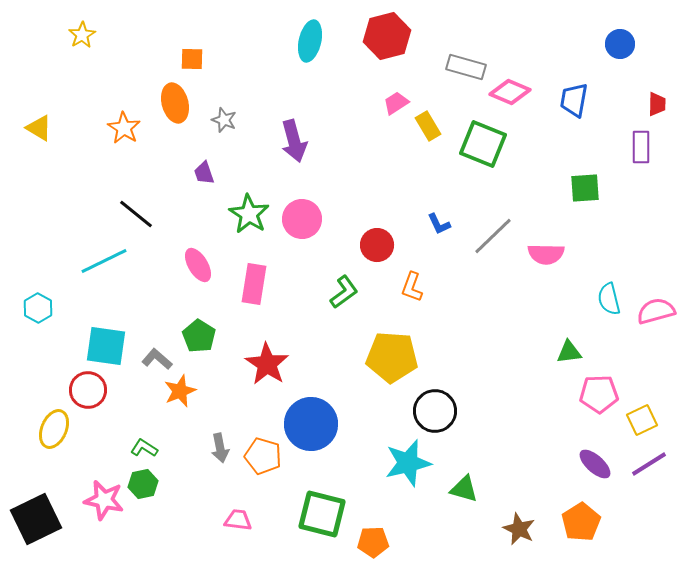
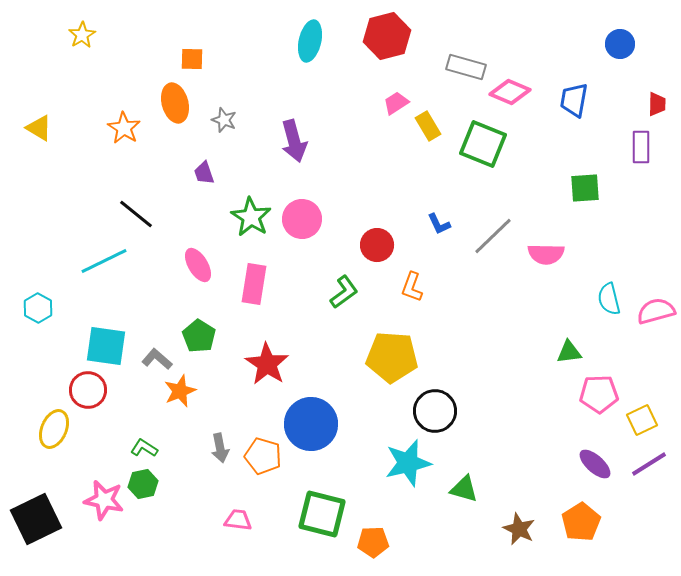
green star at (249, 214): moved 2 px right, 3 px down
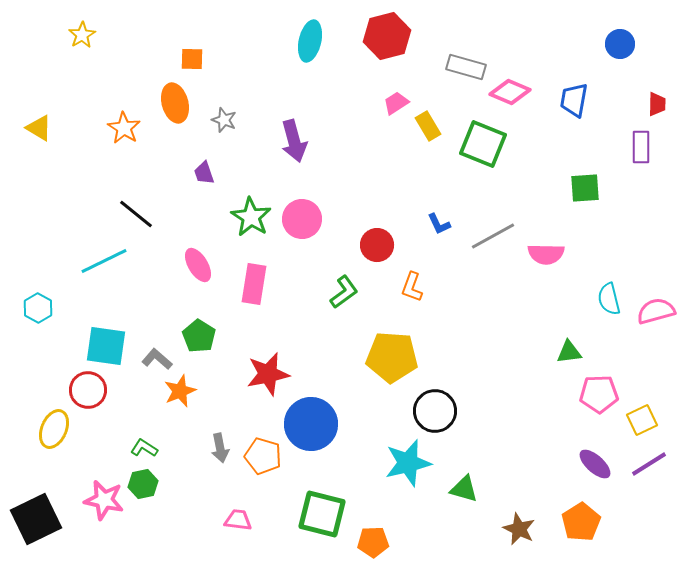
gray line at (493, 236): rotated 15 degrees clockwise
red star at (267, 364): moved 1 px right, 10 px down; rotated 27 degrees clockwise
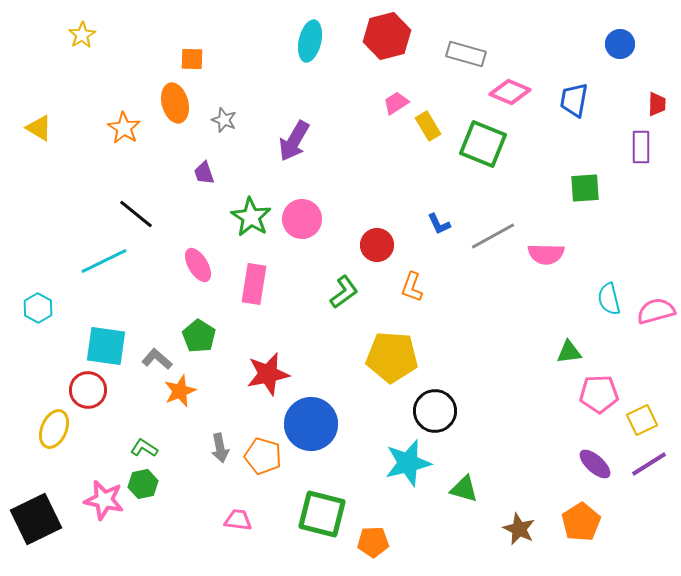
gray rectangle at (466, 67): moved 13 px up
purple arrow at (294, 141): rotated 45 degrees clockwise
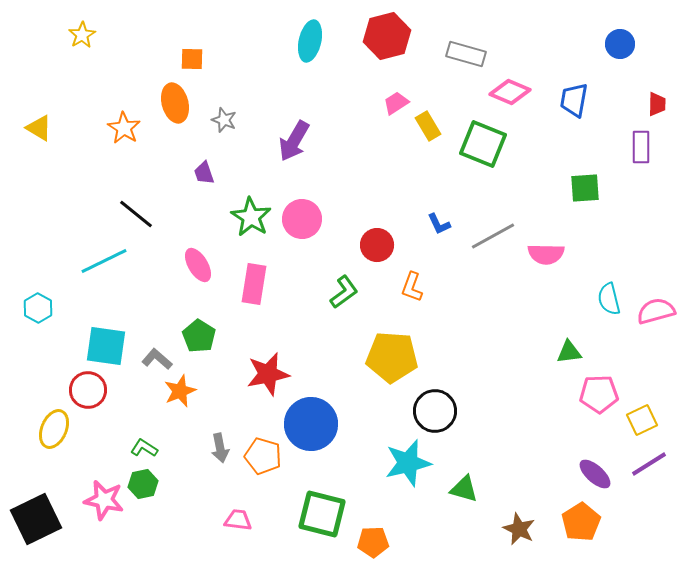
purple ellipse at (595, 464): moved 10 px down
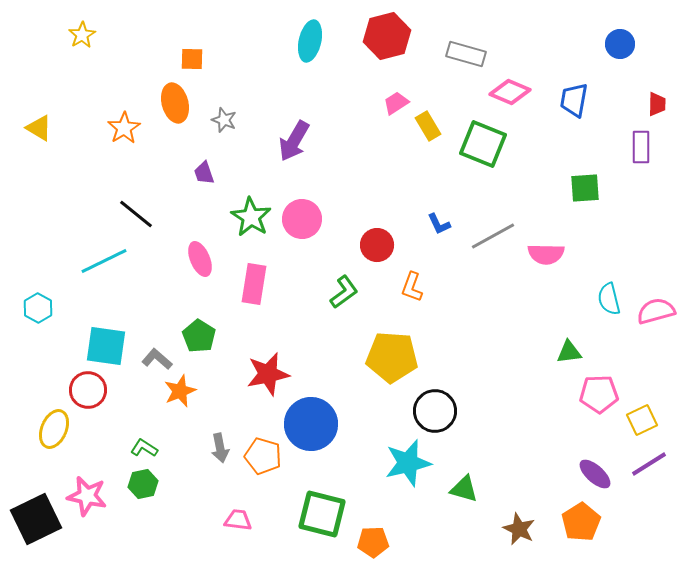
orange star at (124, 128): rotated 8 degrees clockwise
pink ellipse at (198, 265): moved 2 px right, 6 px up; rotated 8 degrees clockwise
pink star at (104, 500): moved 17 px left, 4 px up
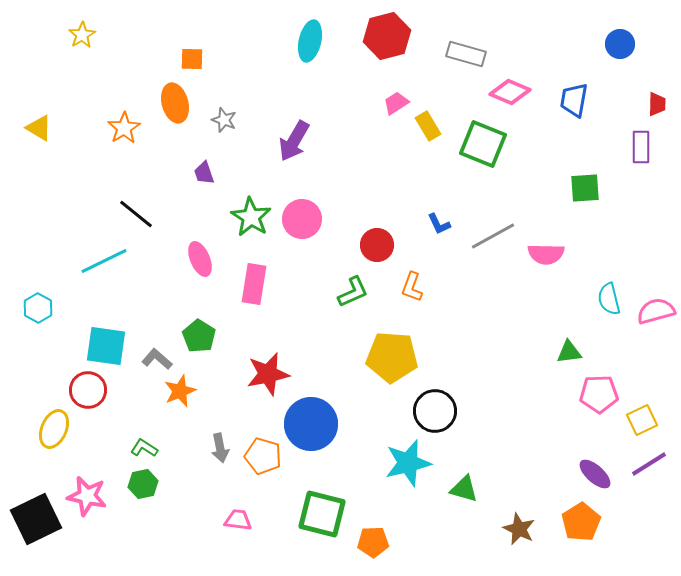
green L-shape at (344, 292): moved 9 px right; rotated 12 degrees clockwise
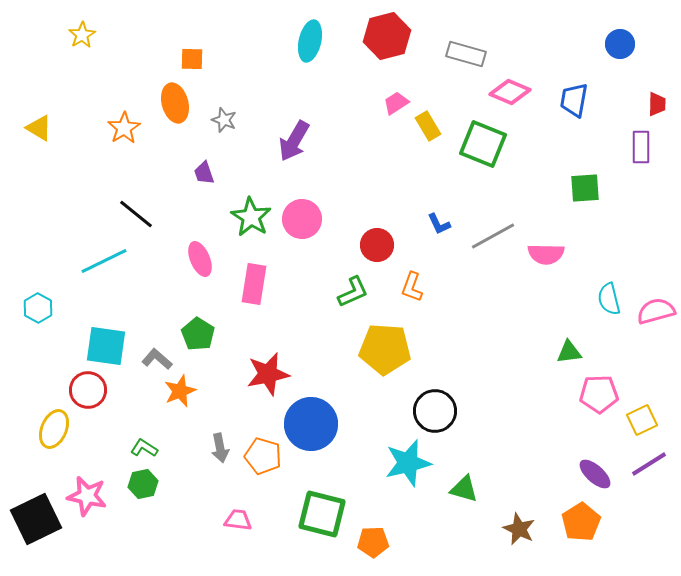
green pentagon at (199, 336): moved 1 px left, 2 px up
yellow pentagon at (392, 357): moved 7 px left, 8 px up
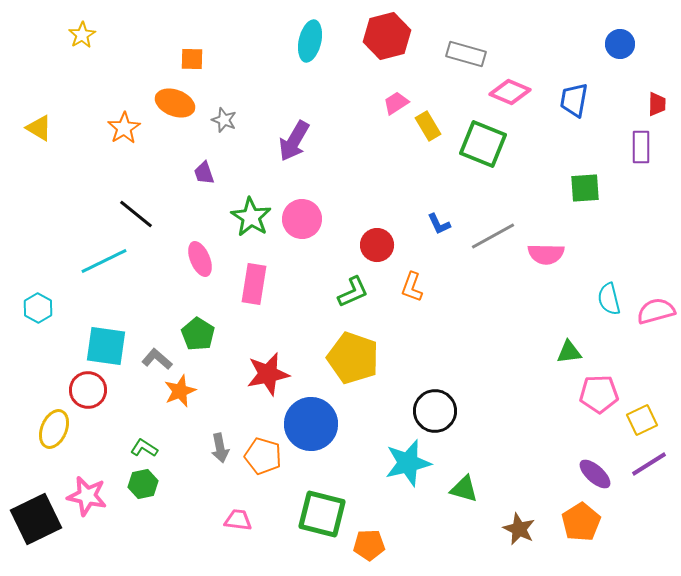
orange ellipse at (175, 103): rotated 54 degrees counterclockwise
yellow pentagon at (385, 349): moved 32 px left, 9 px down; rotated 15 degrees clockwise
orange pentagon at (373, 542): moved 4 px left, 3 px down
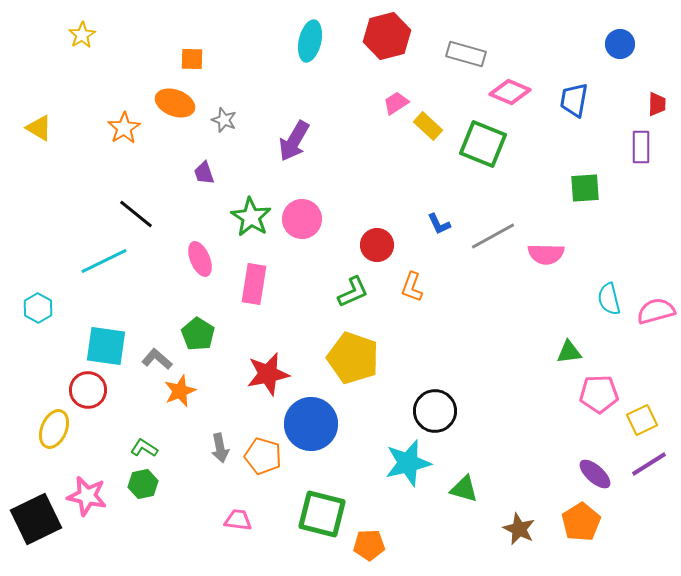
yellow rectangle at (428, 126): rotated 16 degrees counterclockwise
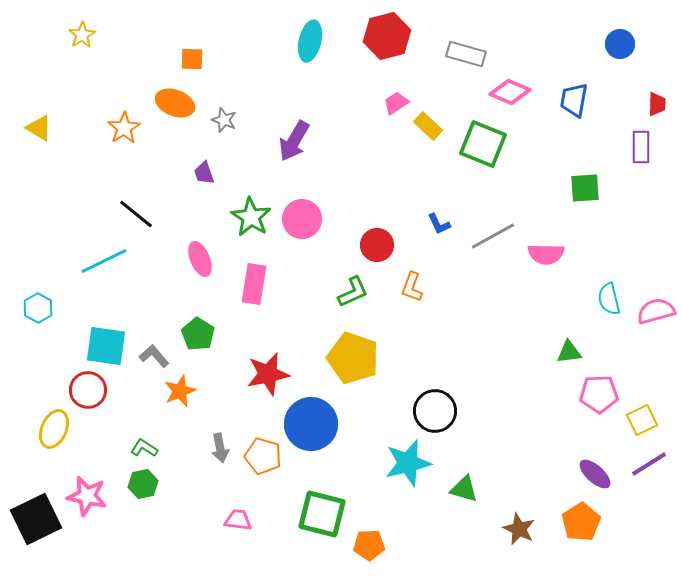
gray L-shape at (157, 359): moved 3 px left, 3 px up; rotated 8 degrees clockwise
